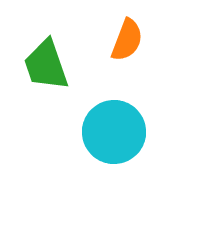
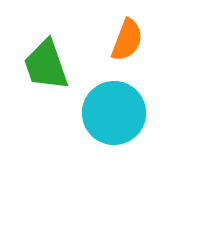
cyan circle: moved 19 px up
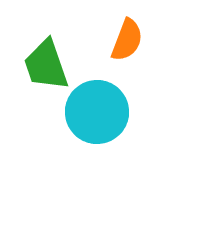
cyan circle: moved 17 px left, 1 px up
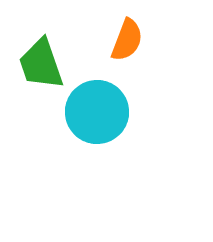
green trapezoid: moved 5 px left, 1 px up
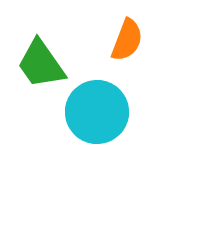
green trapezoid: rotated 16 degrees counterclockwise
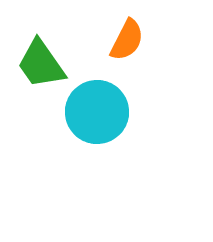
orange semicircle: rotated 6 degrees clockwise
